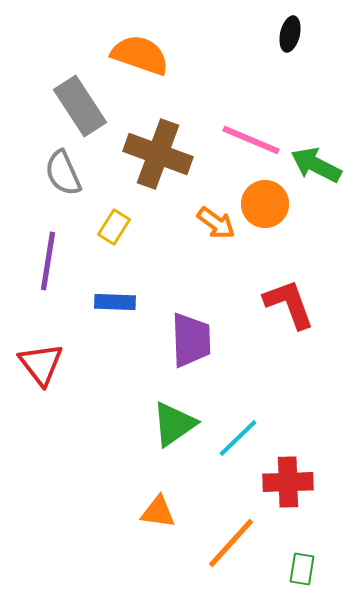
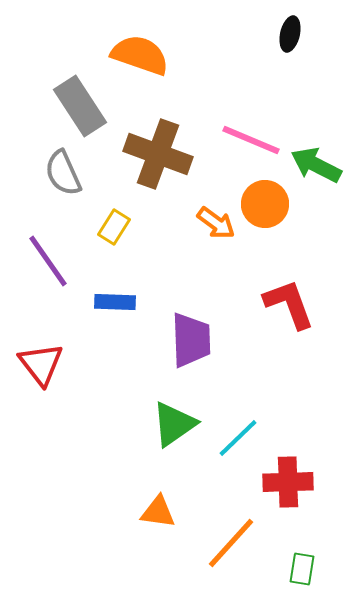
purple line: rotated 44 degrees counterclockwise
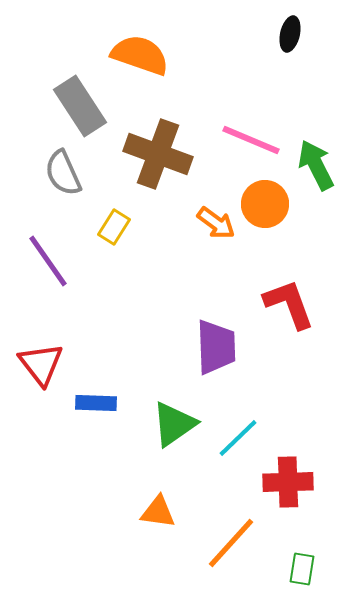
green arrow: rotated 36 degrees clockwise
blue rectangle: moved 19 px left, 101 px down
purple trapezoid: moved 25 px right, 7 px down
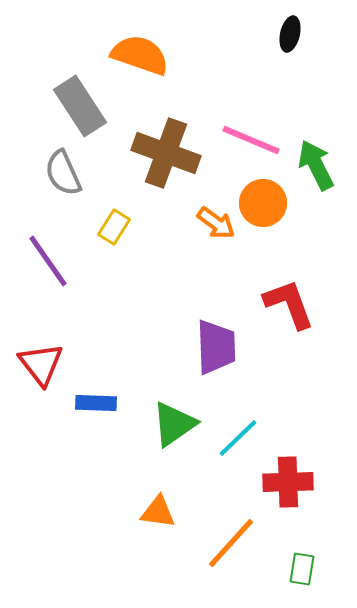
brown cross: moved 8 px right, 1 px up
orange circle: moved 2 px left, 1 px up
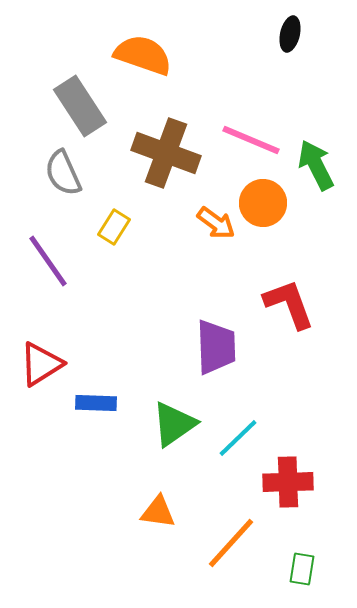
orange semicircle: moved 3 px right
red triangle: rotated 36 degrees clockwise
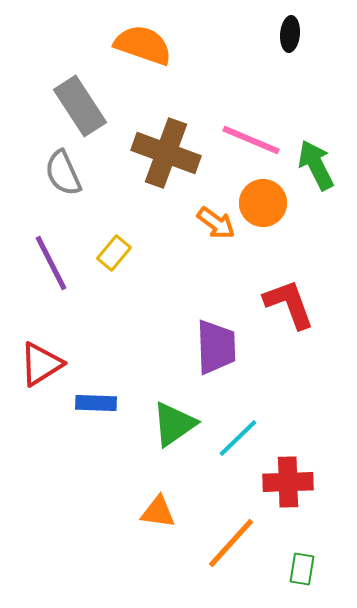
black ellipse: rotated 8 degrees counterclockwise
orange semicircle: moved 10 px up
yellow rectangle: moved 26 px down; rotated 8 degrees clockwise
purple line: moved 3 px right, 2 px down; rotated 8 degrees clockwise
